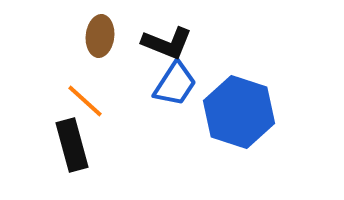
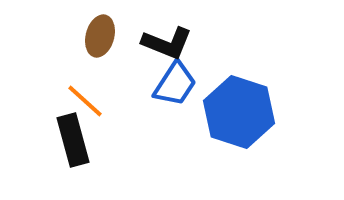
brown ellipse: rotated 9 degrees clockwise
black rectangle: moved 1 px right, 5 px up
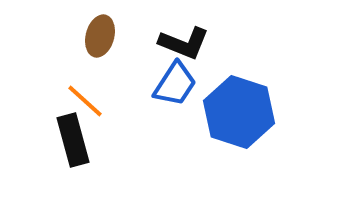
black L-shape: moved 17 px right
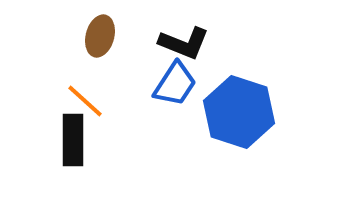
black rectangle: rotated 15 degrees clockwise
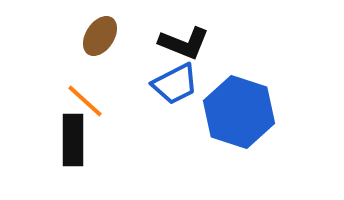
brown ellipse: rotated 18 degrees clockwise
blue trapezoid: rotated 30 degrees clockwise
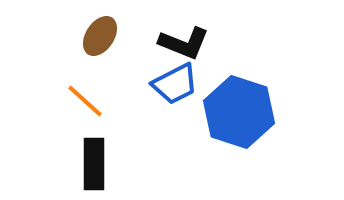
black rectangle: moved 21 px right, 24 px down
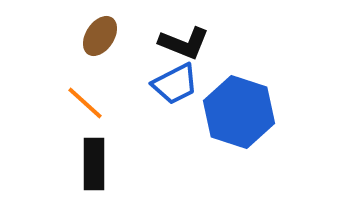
orange line: moved 2 px down
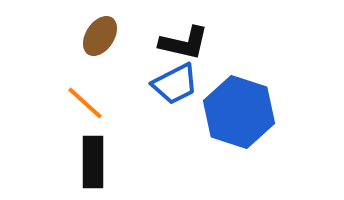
black L-shape: rotated 9 degrees counterclockwise
black rectangle: moved 1 px left, 2 px up
